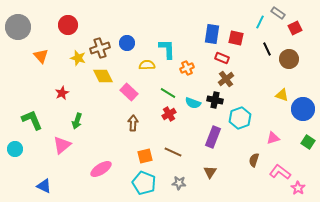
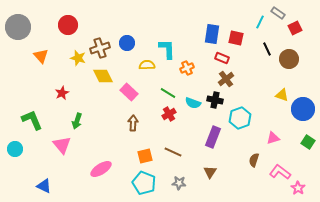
pink triangle at (62, 145): rotated 30 degrees counterclockwise
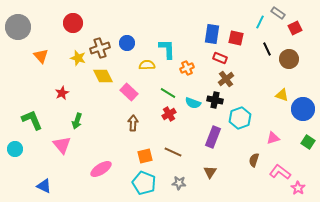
red circle at (68, 25): moved 5 px right, 2 px up
red rectangle at (222, 58): moved 2 px left
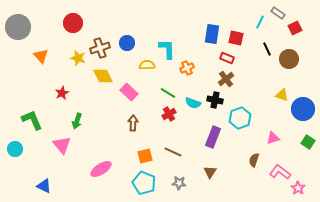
red rectangle at (220, 58): moved 7 px right
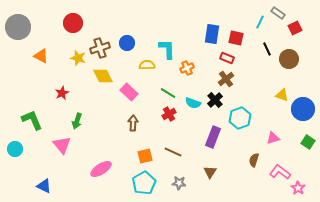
orange triangle at (41, 56): rotated 21 degrees counterclockwise
black cross at (215, 100): rotated 35 degrees clockwise
cyan pentagon at (144, 183): rotated 20 degrees clockwise
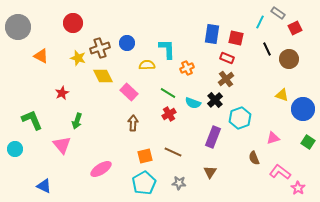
brown semicircle at (254, 160): moved 2 px up; rotated 40 degrees counterclockwise
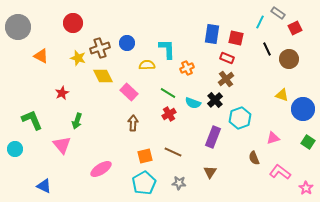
pink star at (298, 188): moved 8 px right
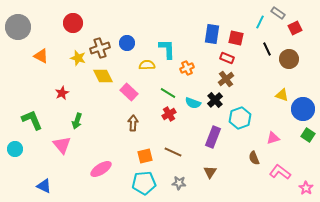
green square at (308, 142): moved 7 px up
cyan pentagon at (144, 183): rotated 25 degrees clockwise
